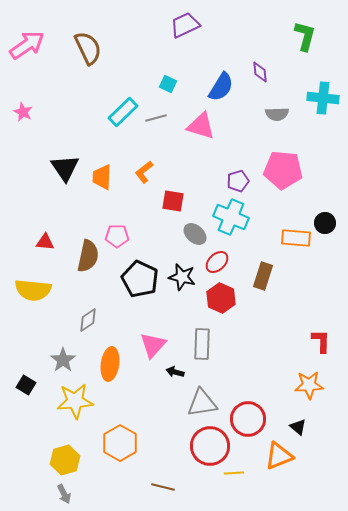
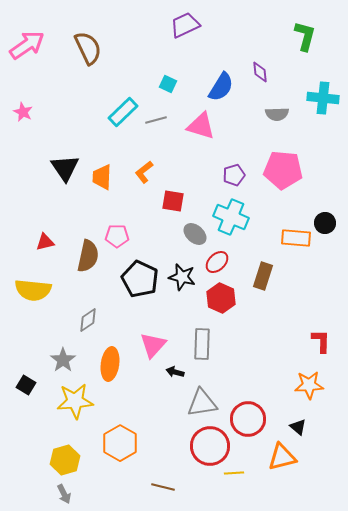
gray line at (156, 118): moved 2 px down
purple pentagon at (238, 181): moved 4 px left, 6 px up
red triangle at (45, 242): rotated 18 degrees counterclockwise
orange triangle at (279, 456): moved 3 px right, 1 px down; rotated 8 degrees clockwise
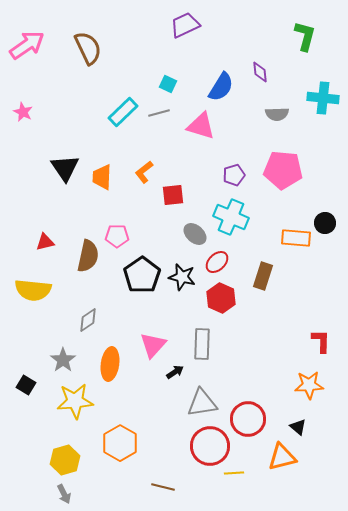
gray line at (156, 120): moved 3 px right, 7 px up
red square at (173, 201): moved 6 px up; rotated 15 degrees counterclockwise
black pentagon at (140, 279): moved 2 px right, 4 px up; rotated 12 degrees clockwise
black arrow at (175, 372): rotated 132 degrees clockwise
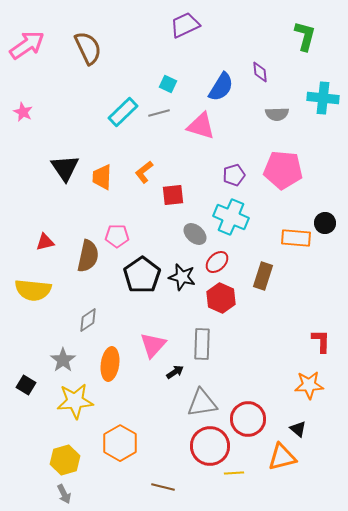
black triangle at (298, 427): moved 2 px down
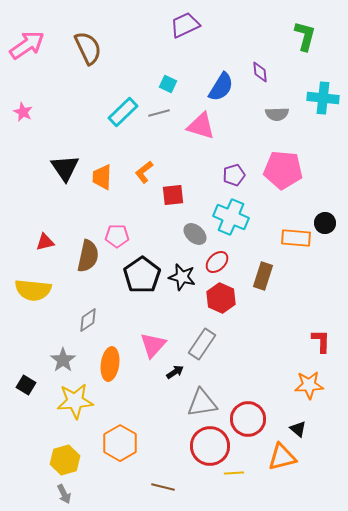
gray rectangle at (202, 344): rotated 32 degrees clockwise
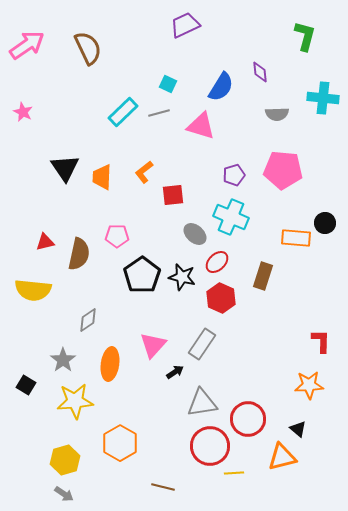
brown semicircle at (88, 256): moved 9 px left, 2 px up
gray arrow at (64, 494): rotated 30 degrees counterclockwise
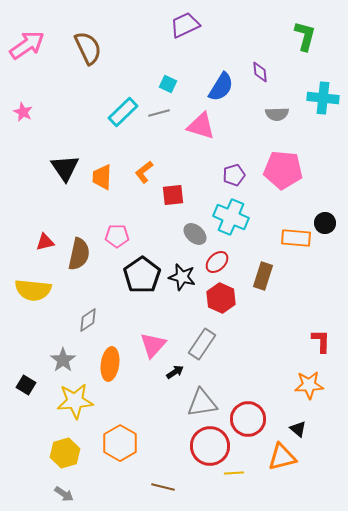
yellow hexagon at (65, 460): moved 7 px up
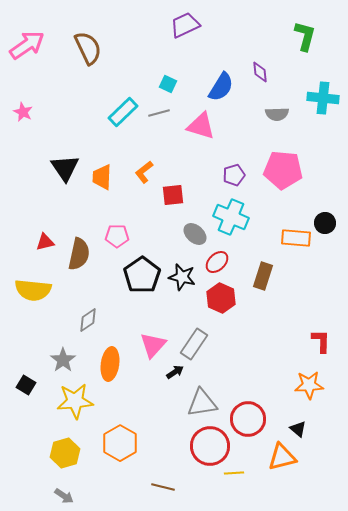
gray rectangle at (202, 344): moved 8 px left
gray arrow at (64, 494): moved 2 px down
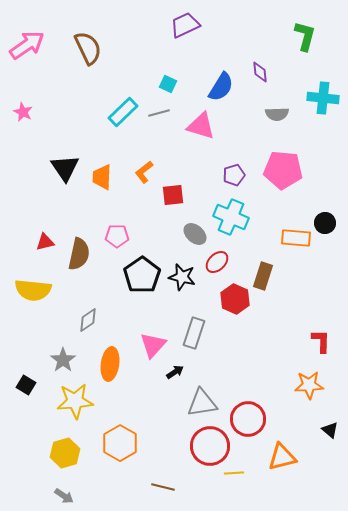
red hexagon at (221, 298): moved 14 px right, 1 px down
gray rectangle at (194, 344): moved 11 px up; rotated 16 degrees counterclockwise
black triangle at (298, 429): moved 32 px right, 1 px down
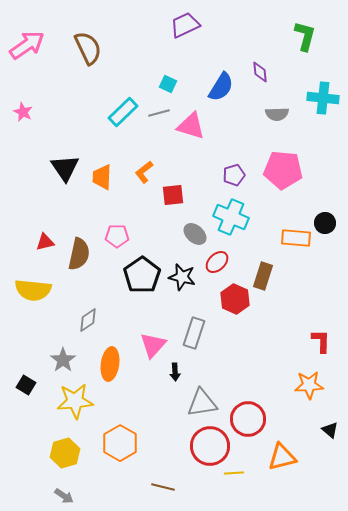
pink triangle at (201, 126): moved 10 px left
black arrow at (175, 372): rotated 120 degrees clockwise
